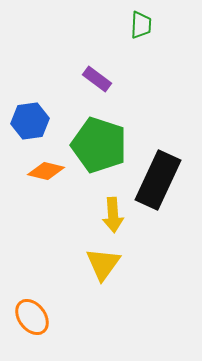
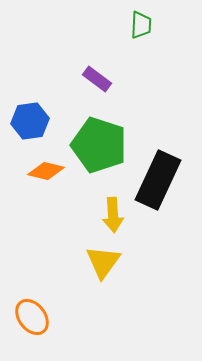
yellow triangle: moved 2 px up
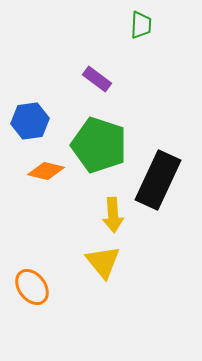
yellow triangle: rotated 15 degrees counterclockwise
orange ellipse: moved 30 px up
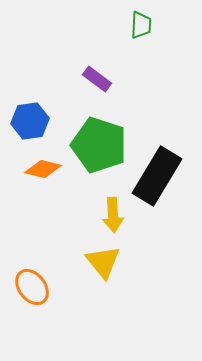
orange diamond: moved 3 px left, 2 px up
black rectangle: moved 1 px left, 4 px up; rotated 6 degrees clockwise
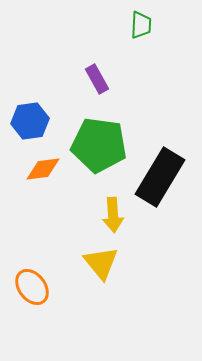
purple rectangle: rotated 24 degrees clockwise
green pentagon: rotated 10 degrees counterclockwise
orange diamond: rotated 21 degrees counterclockwise
black rectangle: moved 3 px right, 1 px down
yellow triangle: moved 2 px left, 1 px down
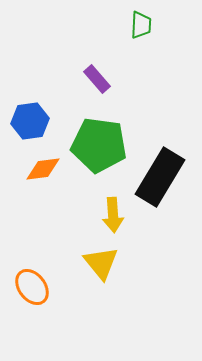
purple rectangle: rotated 12 degrees counterclockwise
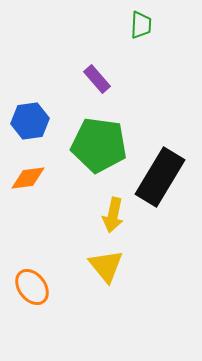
orange diamond: moved 15 px left, 9 px down
yellow arrow: rotated 16 degrees clockwise
yellow triangle: moved 5 px right, 3 px down
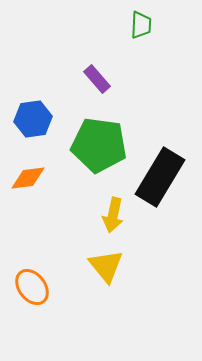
blue hexagon: moved 3 px right, 2 px up
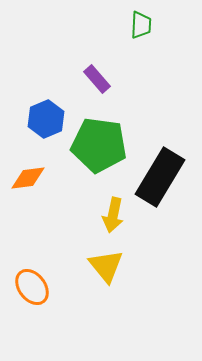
blue hexagon: moved 13 px right; rotated 15 degrees counterclockwise
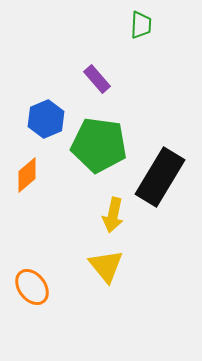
orange diamond: moved 1 px left, 3 px up; rotated 33 degrees counterclockwise
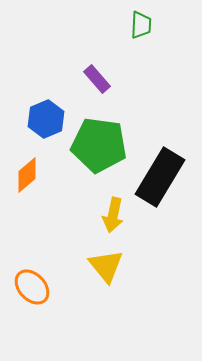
orange ellipse: rotated 6 degrees counterclockwise
